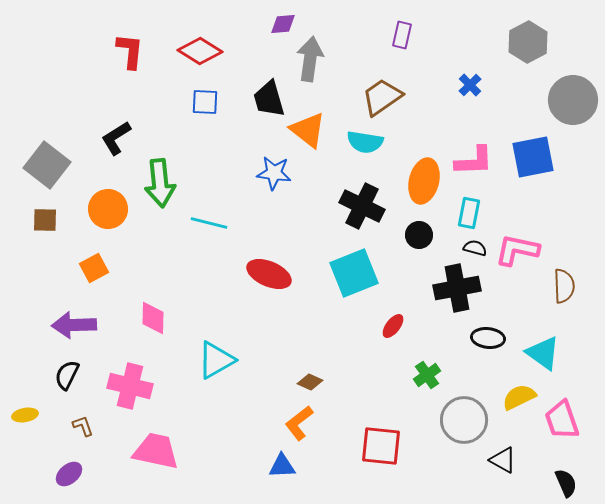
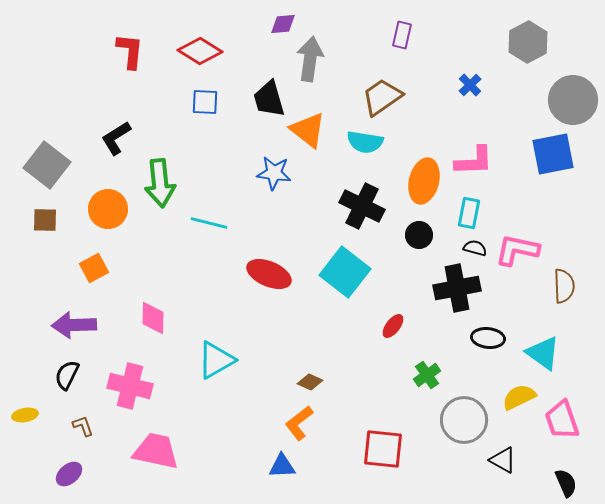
blue square at (533, 157): moved 20 px right, 3 px up
cyan square at (354, 273): moved 9 px left, 1 px up; rotated 30 degrees counterclockwise
red square at (381, 446): moved 2 px right, 3 px down
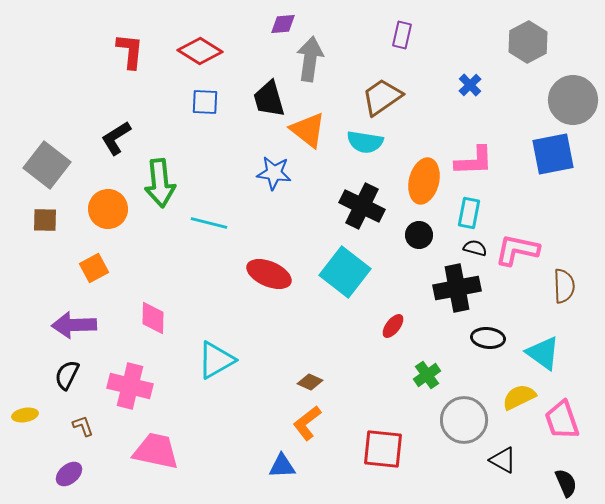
orange L-shape at (299, 423): moved 8 px right
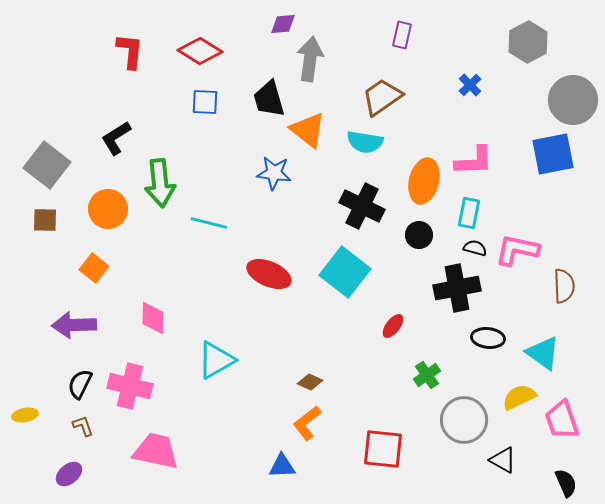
orange square at (94, 268): rotated 24 degrees counterclockwise
black semicircle at (67, 375): moved 13 px right, 9 px down
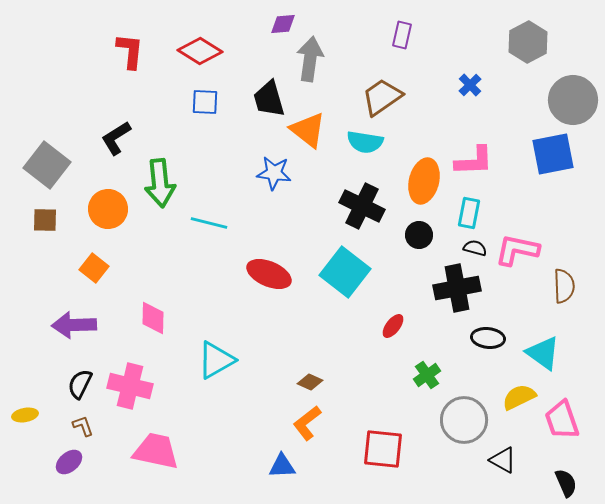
purple ellipse at (69, 474): moved 12 px up
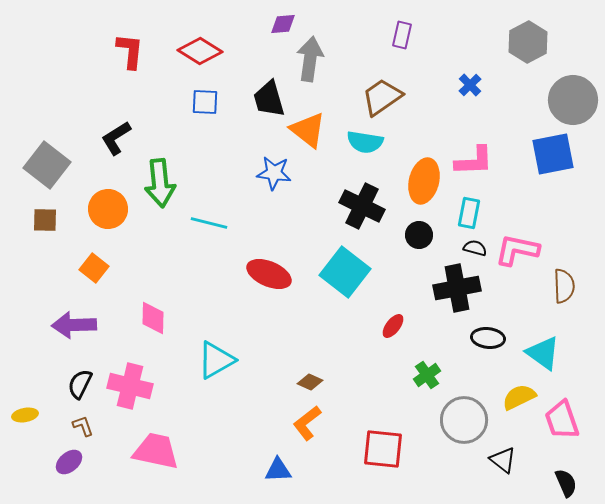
black triangle at (503, 460): rotated 8 degrees clockwise
blue triangle at (282, 466): moved 4 px left, 4 px down
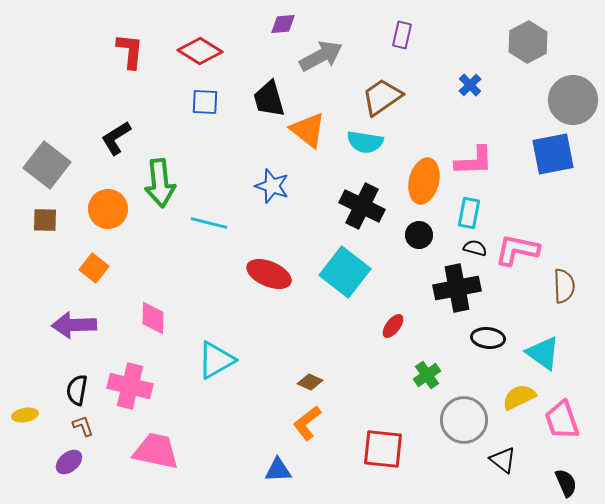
gray arrow at (310, 59): moved 11 px right, 3 px up; rotated 54 degrees clockwise
blue star at (274, 173): moved 2 px left, 13 px down; rotated 12 degrees clockwise
black semicircle at (80, 384): moved 3 px left, 6 px down; rotated 16 degrees counterclockwise
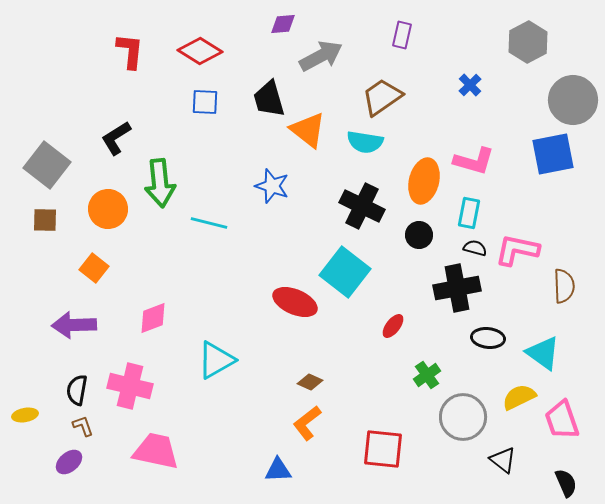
pink L-shape at (474, 161): rotated 18 degrees clockwise
red ellipse at (269, 274): moved 26 px right, 28 px down
pink diamond at (153, 318): rotated 68 degrees clockwise
gray circle at (464, 420): moved 1 px left, 3 px up
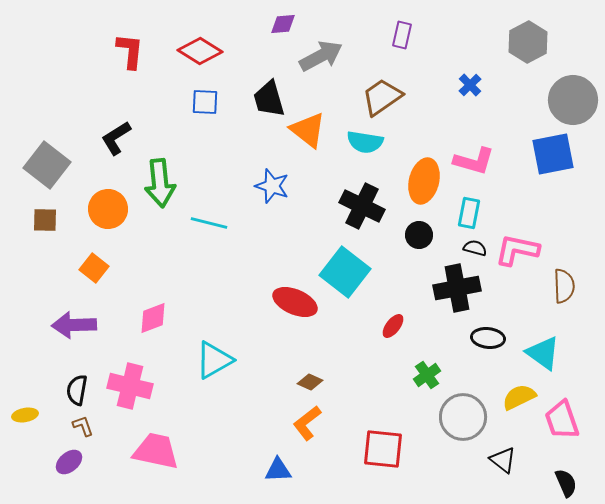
cyan triangle at (216, 360): moved 2 px left
